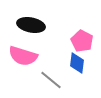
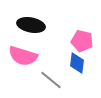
pink pentagon: rotated 15 degrees counterclockwise
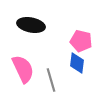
pink pentagon: moved 1 px left
pink semicircle: moved 13 px down; rotated 132 degrees counterclockwise
gray line: rotated 35 degrees clockwise
